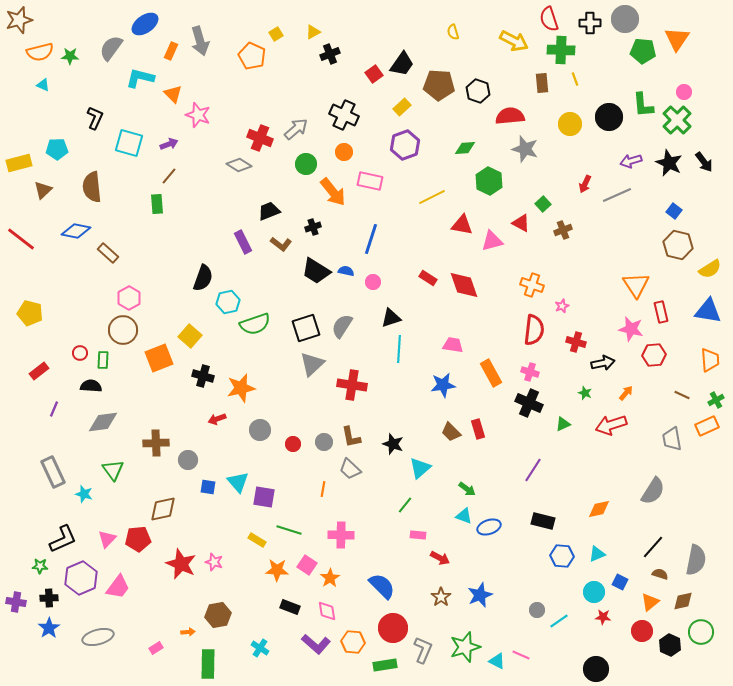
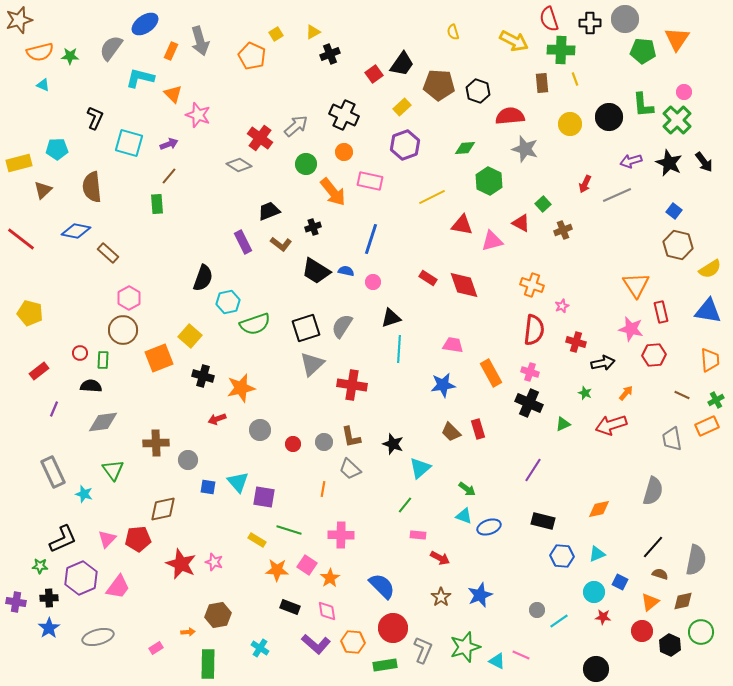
gray arrow at (296, 129): moved 3 px up
red cross at (260, 138): rotated 15 degrees clockwise
gray semicircle at (653, 491): rotated 16 degrees counterclockwise
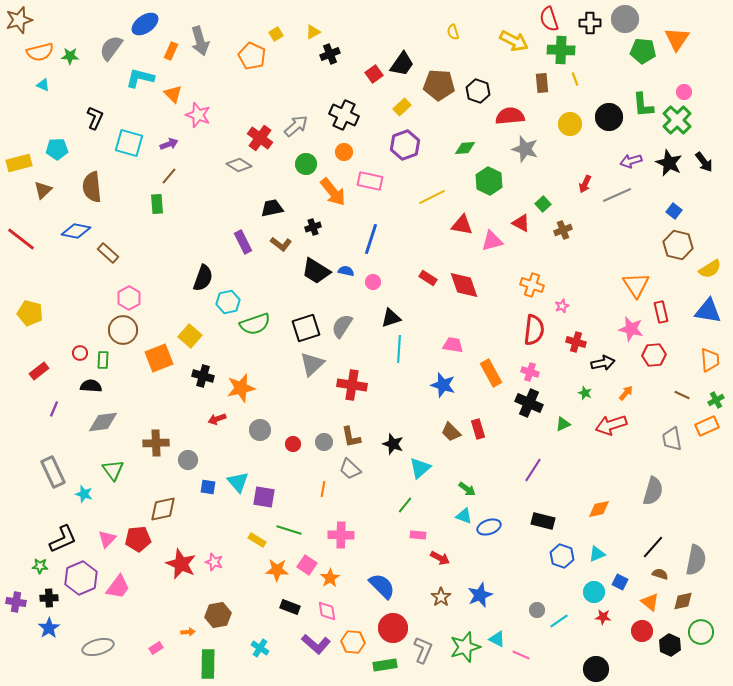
black trapezoid at (269, 211): moved 3 px right, 3 px up; rotated 10 degrees clockwise
blue star at (443, 385): rotated 25 degrees clockwise
blue hexagon at (562, 556): rotated 15 degrees clockwise
orange triangle at (650, 602): rotated 42 degrees counterclockwise
gray ellipse at (98, 637): moved 10 px down
cyan triangle at (497, 661): moved 22 px up
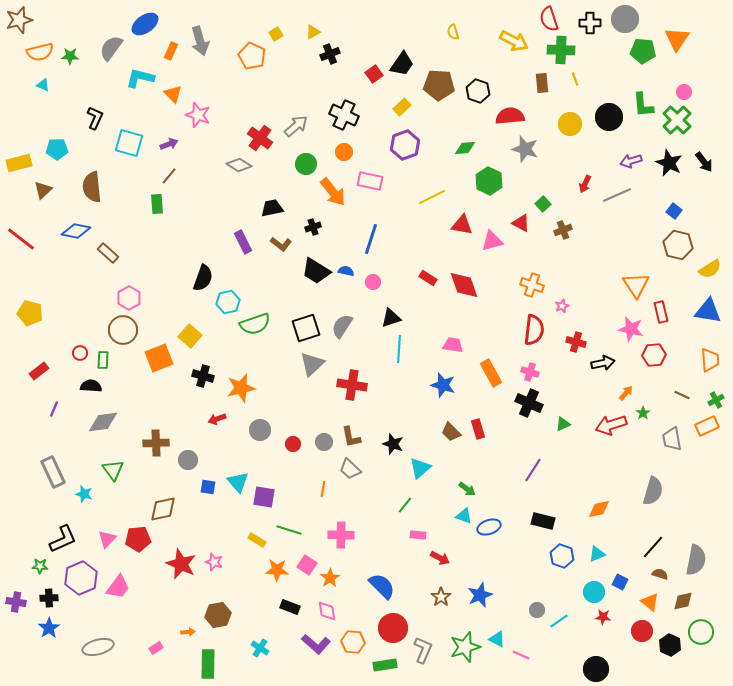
green star at (585, 393): moved 58 px right, 20 px down; rotated 16 degrees clockwise
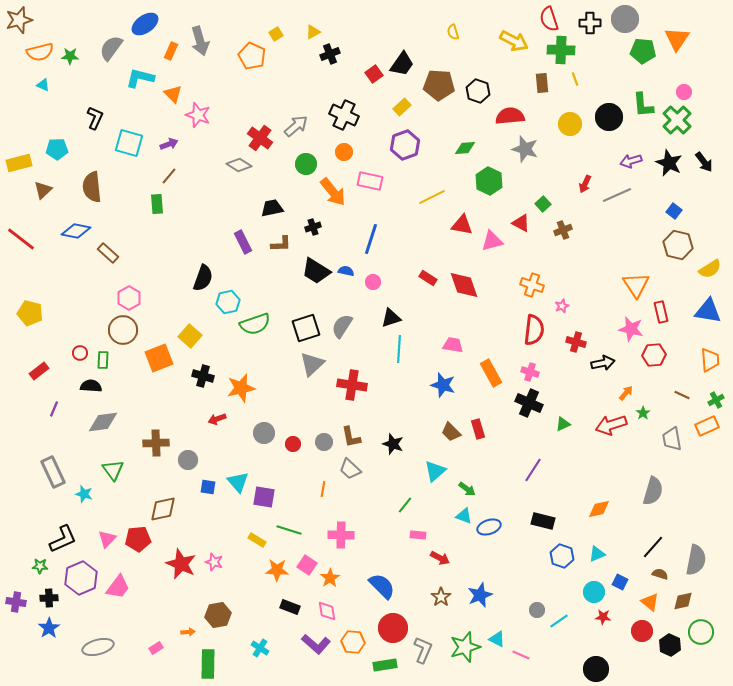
brown L-shape at (281, 244): rotated 40 degrees counterclockwise
gray circle at (260, 430): moved 4 px right, 3 px down
cyan triangle at (420, 468): moved 15 px right, 3 px down
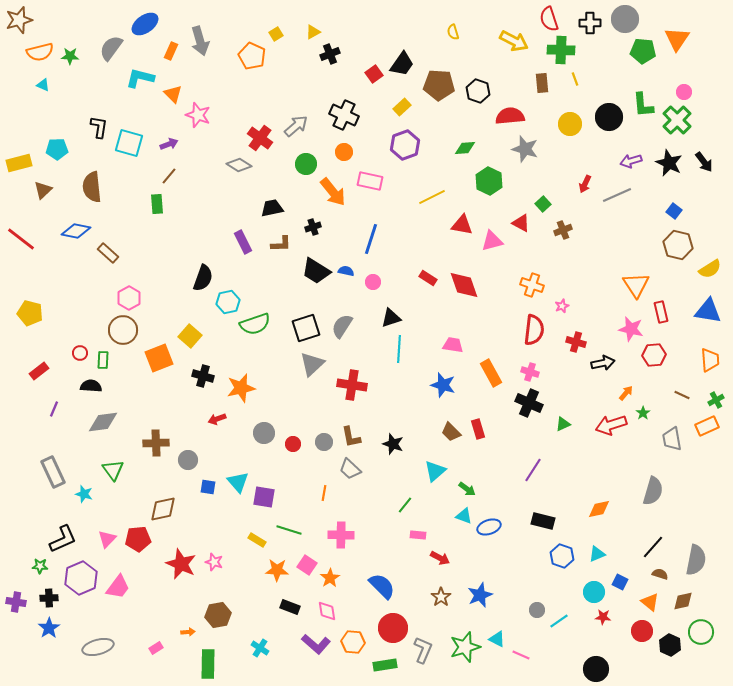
black L-shape at (95, 118): moved 4 px right, 9 px down; rotated 15 degrees counterclockwise
orange line at (323, 489): moved 1 px right, 4 px down
